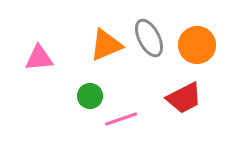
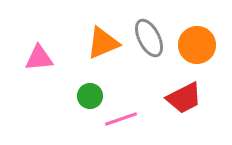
orange triangle: moved 3 px left, 2 px up
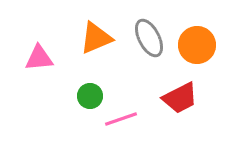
orange triangle: moved 7 px left, 5 px up
red trapezoid: moved 4 px left
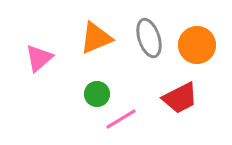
gray ellipse: rotated 9 degrees clockwise
pink triangle: rotated 36 degrees counterclockwise
green circle: moved 7 px right, 2 px up
pink line: rotated 12 degrees counterclockwise
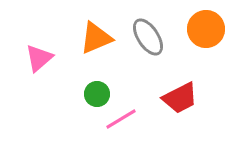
gray ellipse: moved 1 px left, 1 px up; rotated 15 degrees counterclockwise
orange circle: moved 9 px right, 16 px up
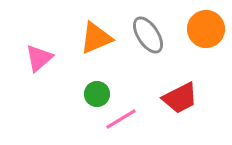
gray ellipse: moved 2 px up
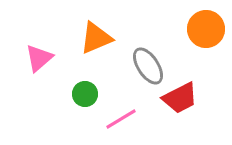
gray ellipse: moved 31 px down
green circle: moved 12 px left
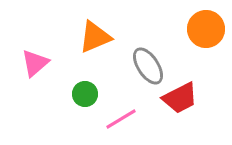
orange triangle: moved 1 px left, 1 px up
pink triangle: moved 4 px left, 5 px down
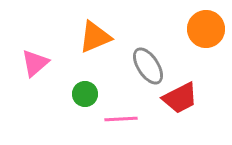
pink line: rotated 28 degrees clockwise
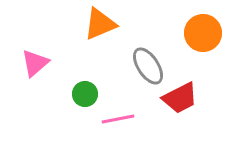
orange circle: moved 3 px left, 4 px down
orange triangle: moved 5 px right, 13 px up
pink line: moved 3 px left; rotated 8 degrees counterclockwise
